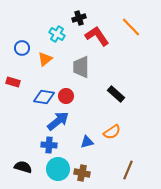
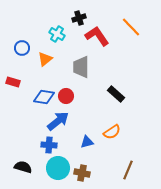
cyan circle: moved 1 px up
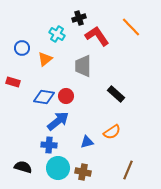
gray trapezoid: moved 2 px right, 1 px up
brown cross: moved 1 px right, 1 px up
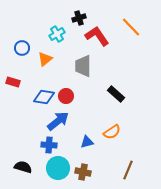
cyan cross: rotated 28 degrees clockwise
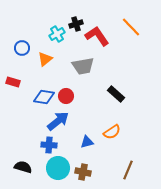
black cross: moved 3 px left, 6 px down
gray trapezoid: rotated 100 degrees counterclockwise
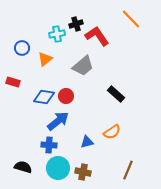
orange line: moved 8 px up
cyan cross: rotated 21 degrees clockwise
gray trapezoid: rotated 30 degrees counterclockwise
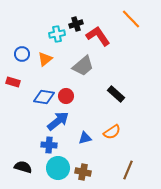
red L-shape: moved 1 px right
blue circle: moved 6 px down
blue triangle: moved 2 px left, 4 px up
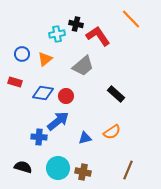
black cross: rotated 32 degrees clockwise
red rectangle: moved 2 px right
blue diamond: moved 1 px left, 4 px up
blue cross: moved 10 px left, 8 px up
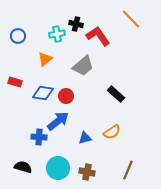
blue circle: moved 4 px left, 18 px up
brown cross: moved 4 px right
